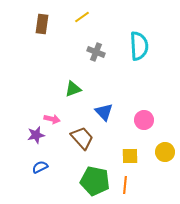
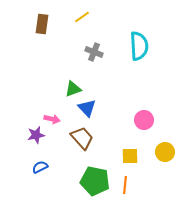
gray cross: moved 2 px left
blue triangle: moved 17 px left, 4 px up
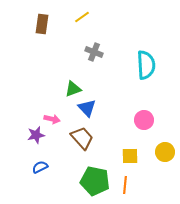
cyan semicircle: moved 7 px right, 19 px down
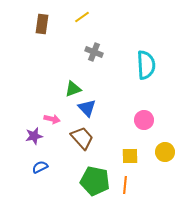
purple star: moved 2 px left, 1 px down
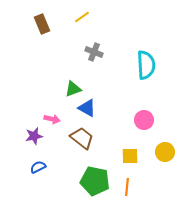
brown rectangle: rotated 30 degrees counterclockwise
blue triangle: rotated 18 degrees counterclockwise
brown trapezoid: rotated 10 degrees counterclockwise
blue semicircle: moved 2 px left
orange line: moved 2 px right, 2 px down
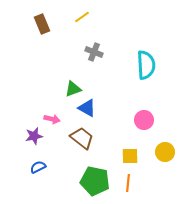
orange line: moved 1 px right, 4 px up
